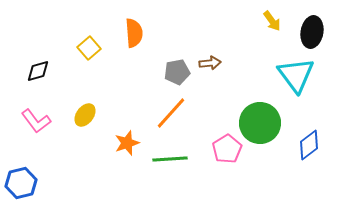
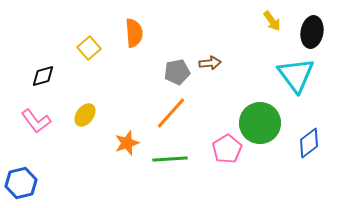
black diamond: moved 5 px right, 5 px down
blue diamond: moved 2 px up
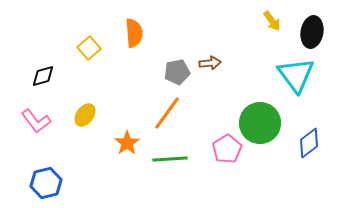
orange line: moved 4 px left; rotated 6 degrees counterclockwise
orange star: rotated 15 degrees counterclockwise
blue hexagon: moved 25 px right
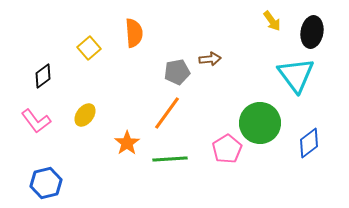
brown arrow: moved 4 px up
black diamond: rotated 20 degrees counterclockwise
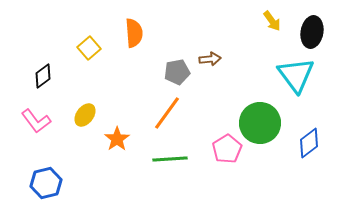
orange star: moved 10 px left, 4 px up
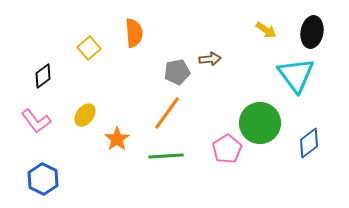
yellow arrow: moved 6 px left, 9 px down; rotated 20 degrees counterclockwise
green line: moved 4 px left, 3 px up
blue hexagon: moved 3 px left, 4 px up; rotated 20 degrees counterclockwise
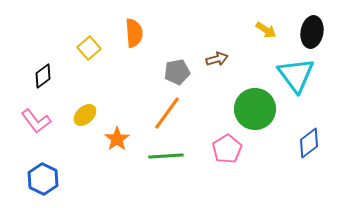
brown arrow: moved 7 px right; rotated 10 degrees counterclockwise
yellow ellipse: rotated 10 degrees clockwise
green circle: moved 5 px left, 14 px up
